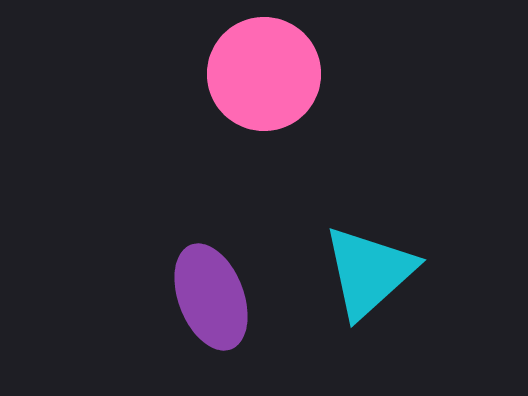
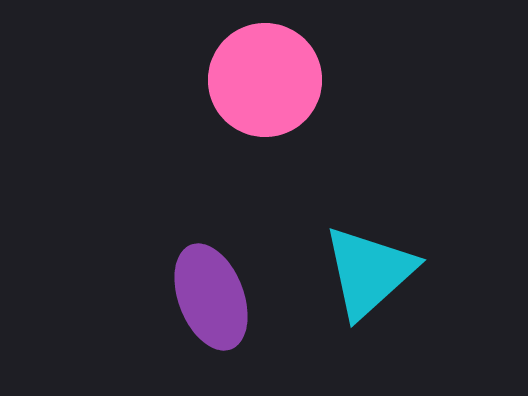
pink circle: moved 1 px right, 6 px down
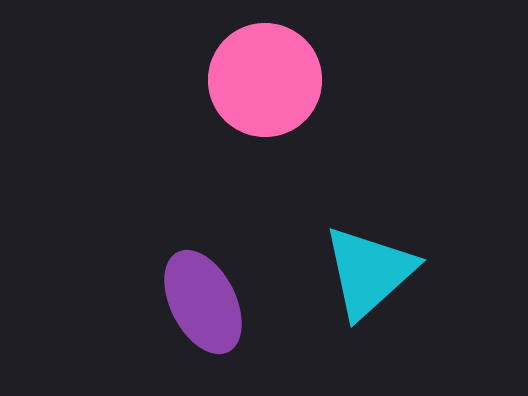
purple ellipse: moved 8 px left, 5 px down; rotated 6 degrees counterclockwise
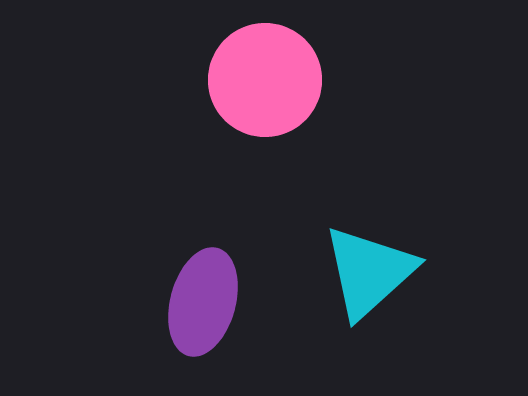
purple ellipse: rotated 42 degrees clockwise
